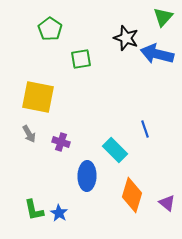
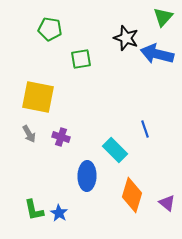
green pentagon: rotated 25 degrees counterclockwise
purple cross: moved 5 px up
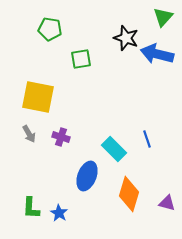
blue line: moved 2 px right, 10 px down
cyan rectangle: moved 1 px left, 1 px up
blue ellipse: rotated 20 degrees clockwise
orange diamond: moved 3 px left, 1 px up
purple triangle: rotated 24 degrees counterclockwise
green L-shape: moved 3 px left, 2 px up; rotated 15 degrees clockwise
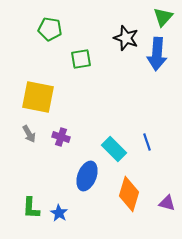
blue arrow: rotated 100 degrees counterclockwise
blue line: moved 3 px down
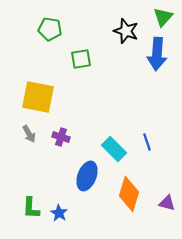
black star: moved 7 px up
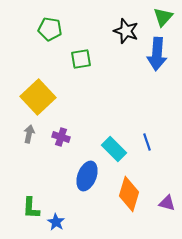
yellow square: rotated 36 degrees clockwise
gray arrow: rotated 138 degrees counterclockwise
blue star: moved 3 px left, 9 px down
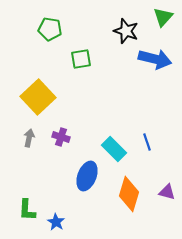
blue arrow: moved 2 px left, 5 px down; rotated 80 degrees counterclockwise
gray arrow: moved 4 px down
purple triangle: moved 11 px up
green L-shape: moved 4 px left, 2 px down
